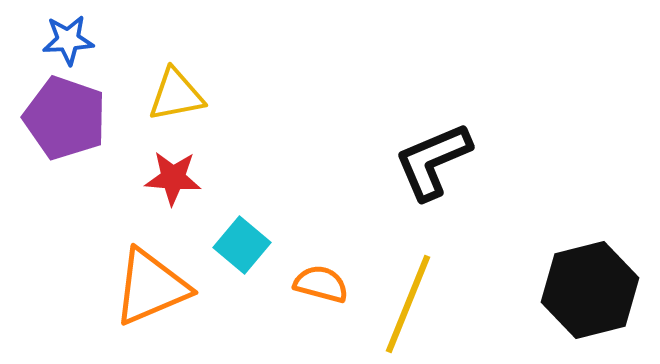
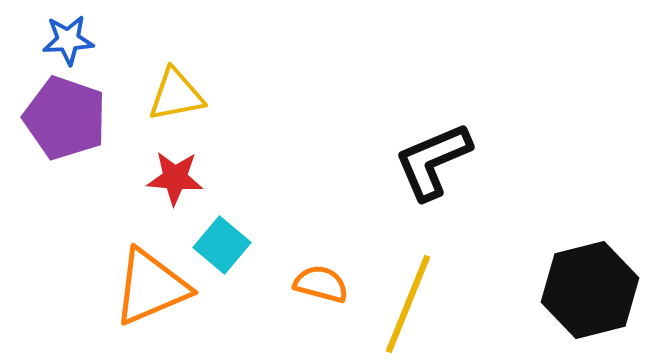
red star: moved 2 px right
cyan square: moved 20 px left
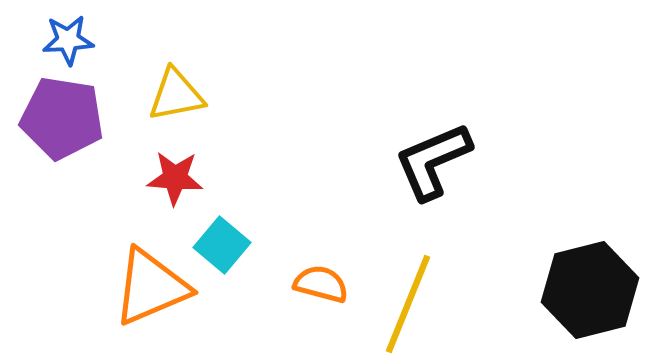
purple pentagon: moved 3 px left; rotated 10 degrees counterclockwise
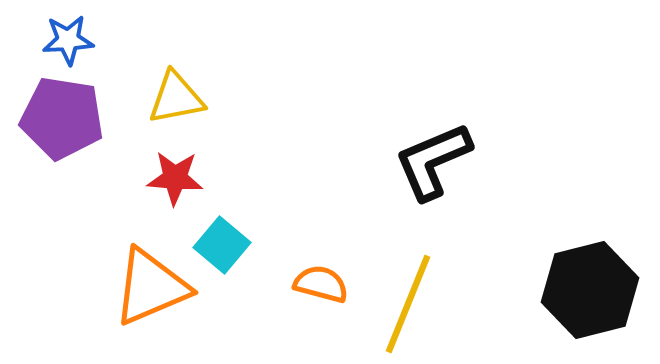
yellow triangle: moved 3 px down
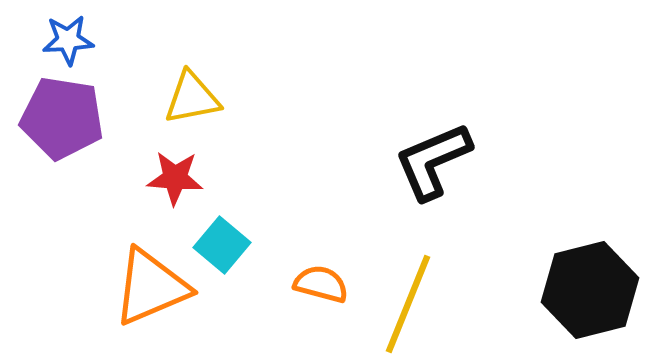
yellow triangle: moved 16 px right
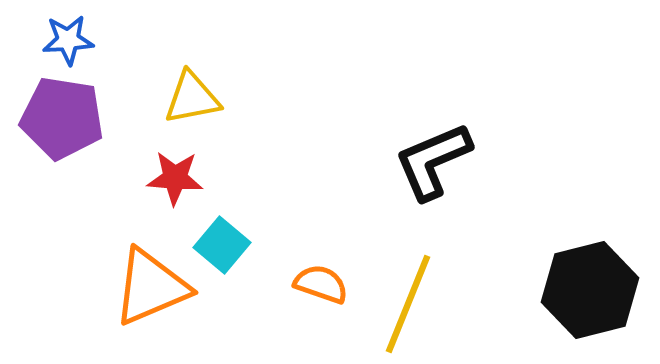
orange semicircle: rotated 4 degrees clockwise
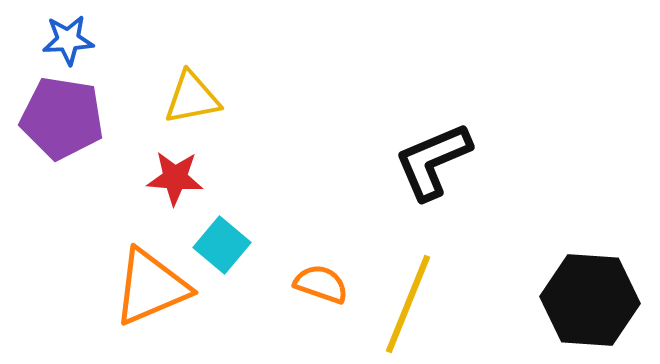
black hexagon: moved 10 px down; rotated 18 degrees clockwise
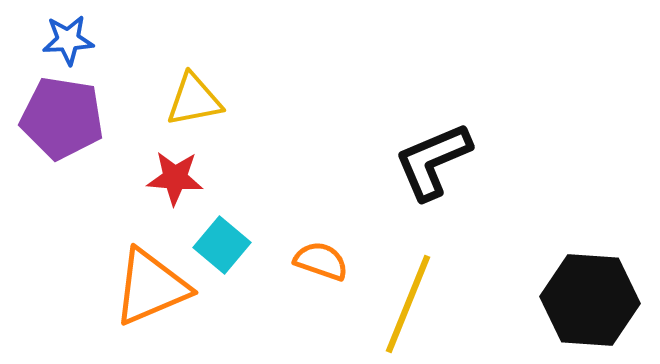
yellow triangle: moved 2 px right, 2 px down
orange semicircle: moved 23 px up
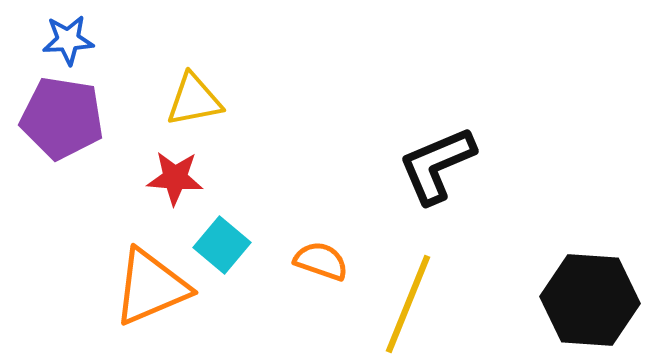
black L-shape: moved 4 px right, 4 px down
